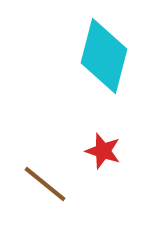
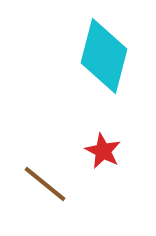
red star: rotated 9 degrees clockwise
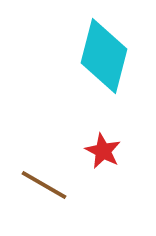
brown line: moved 1 px left, 1 px down; rotated 9 degrees counterclockwise
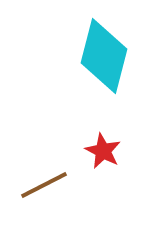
brown line: rotated 57 degrees counterclockwise
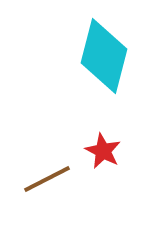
brown line: moved 3 px right, 6 px up
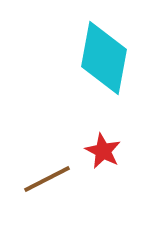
cyan diamond: moved 2 px down; rotated 4 degrees counterclockwise
